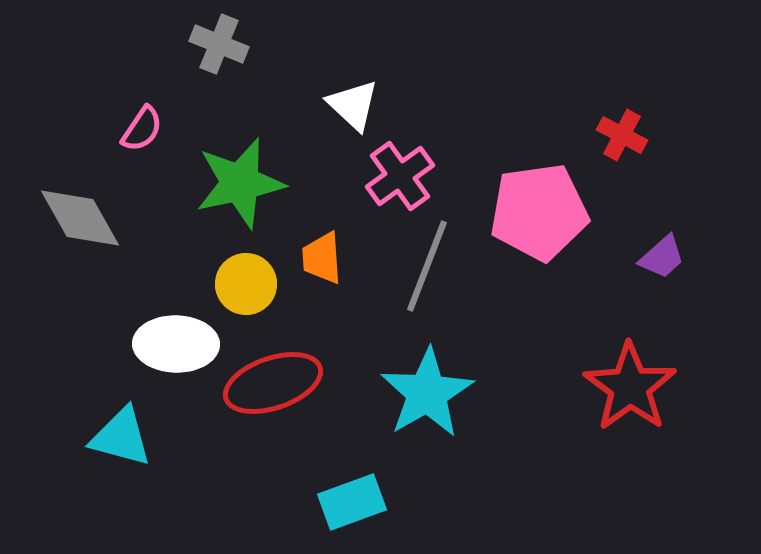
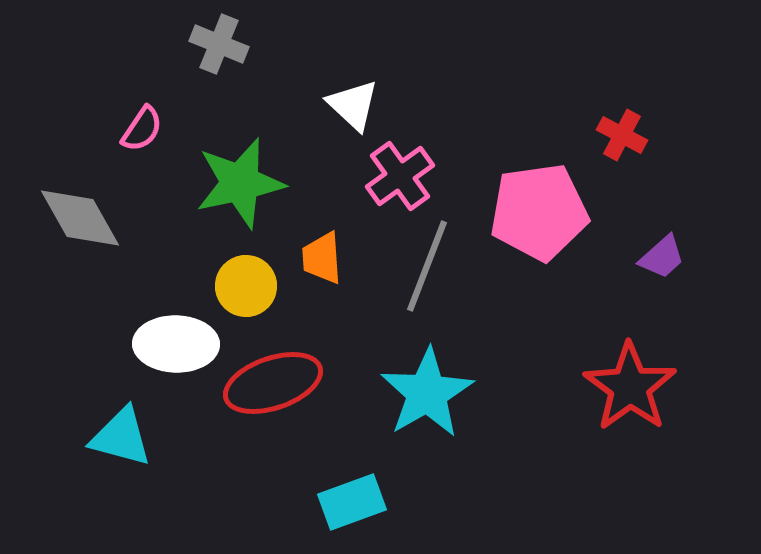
yellow circle: moved 2 px down
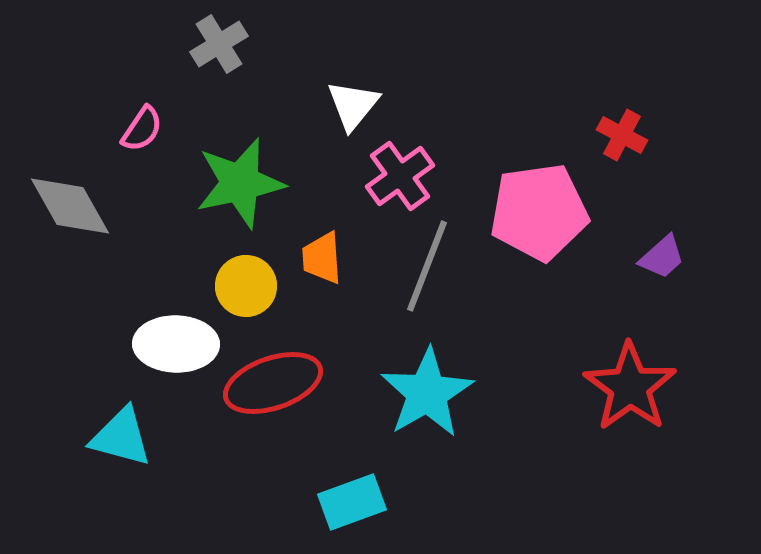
gray cross: rotated 36 degrees clockwise
white triangle: rotated 26 degrees clockwise
gray diamond: moved 10 px left, 12 px up
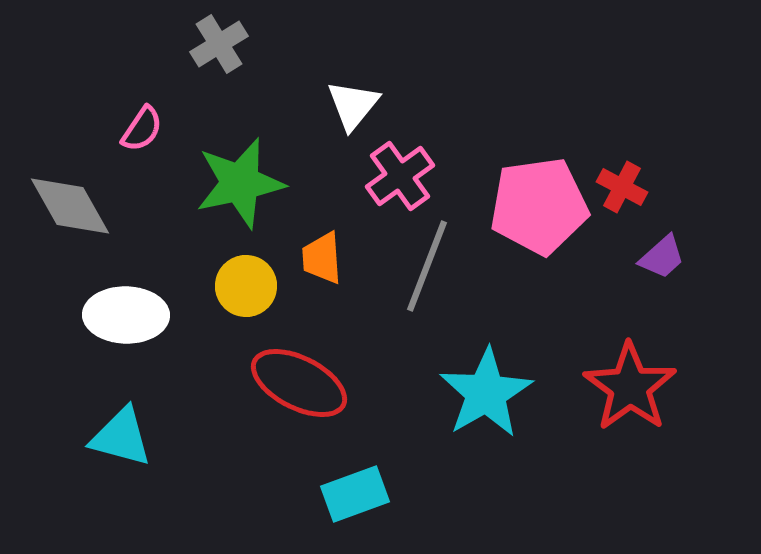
red cross: moved 52 px down
pink pentagon: moved 6 px up
white ellipse: moved 50 px left, 29 px up
red ellipse: moved 26 px right; rotated 46 degrees clockwise
cyan star: moved 59 px right
cyan rectangle: moved 3 px right, 8 px up
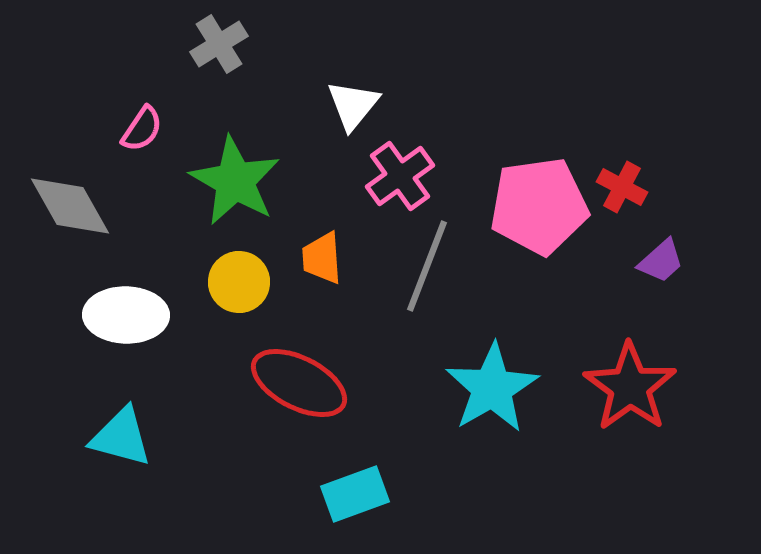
green star: moved 5 px left, 2 px up; rotated 30 degrees counterclockwise
purple trapezoid: moved 1 px left, 4 px down
yellow circle: moved 7 px left, 4 px up
cyan star: moved 6 px right, 5 px up
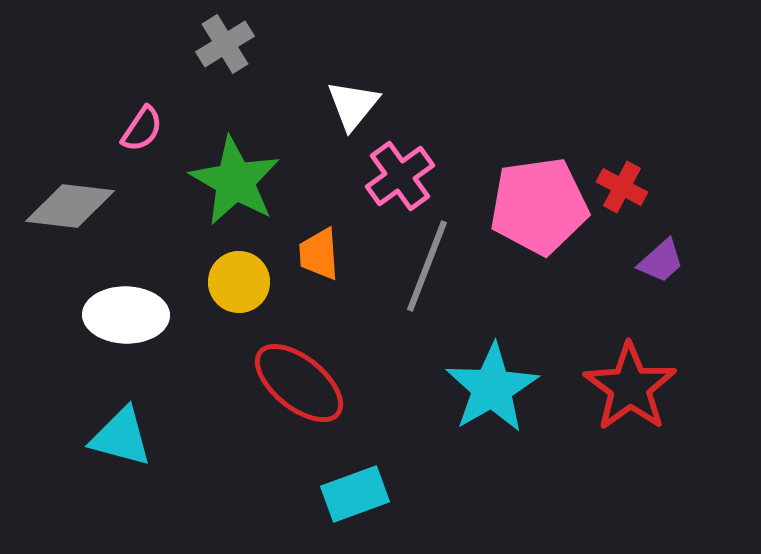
gray cross: moved 6 px right
gray diamond: rotated 54 degrees counterclockwise
orange trapezoid: moved 3 px left, 4 px up
red ellipse: rotated 12 degrees clockwise
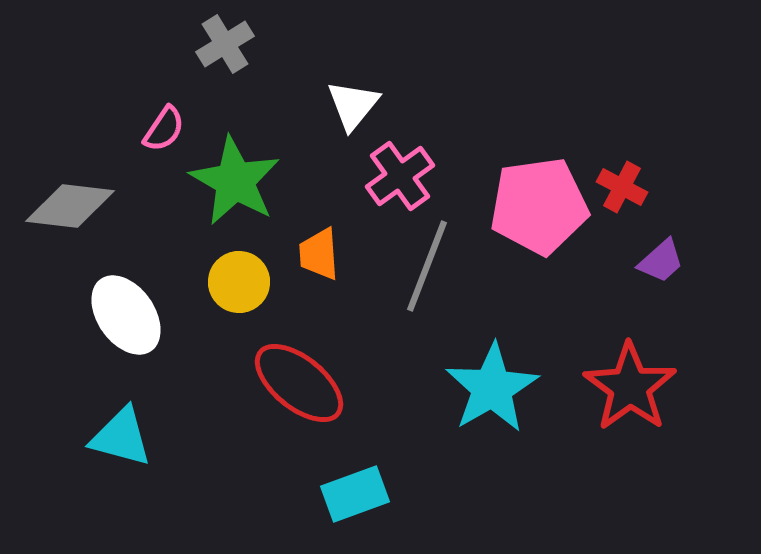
pink semicircle: moved 22 px right
white ellipse: rotated 54 degrees clockwise
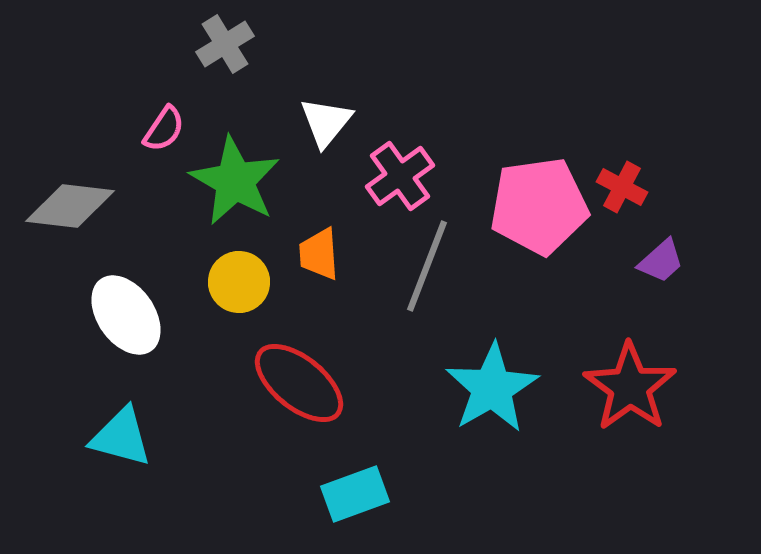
white triangle: moved 27 px left, 17 px down
